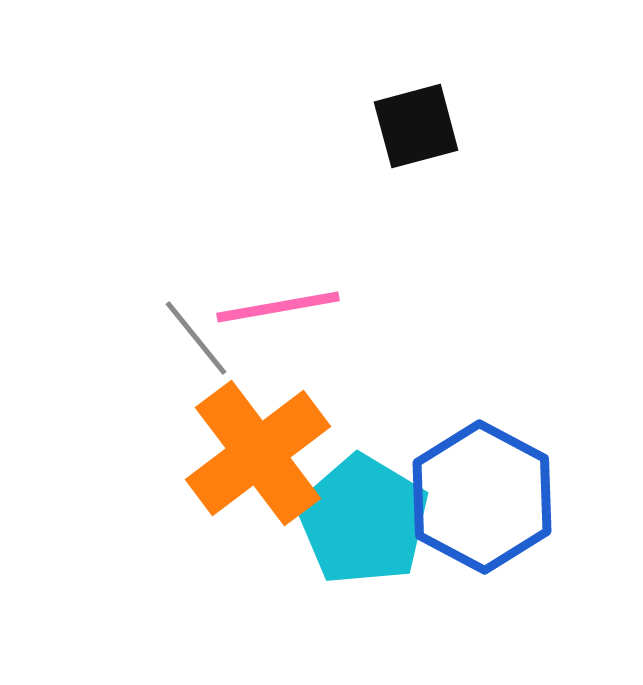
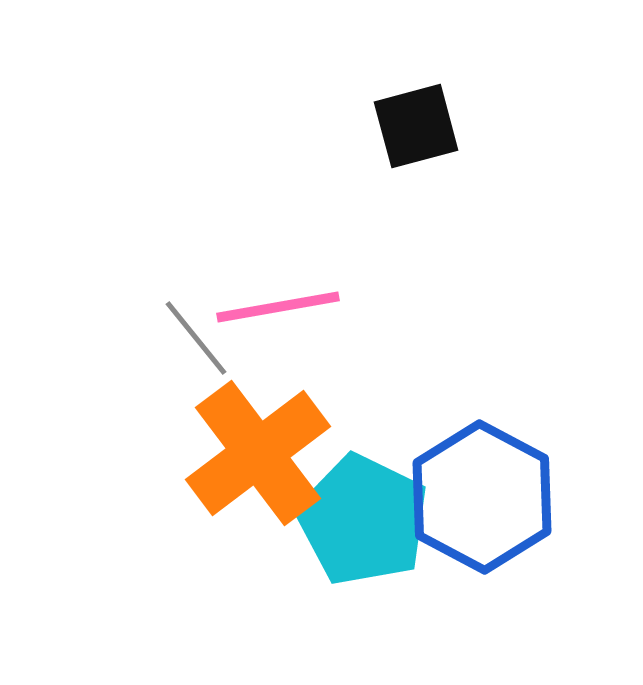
cyan pentagon: rotated 5 degrees counterclockwise
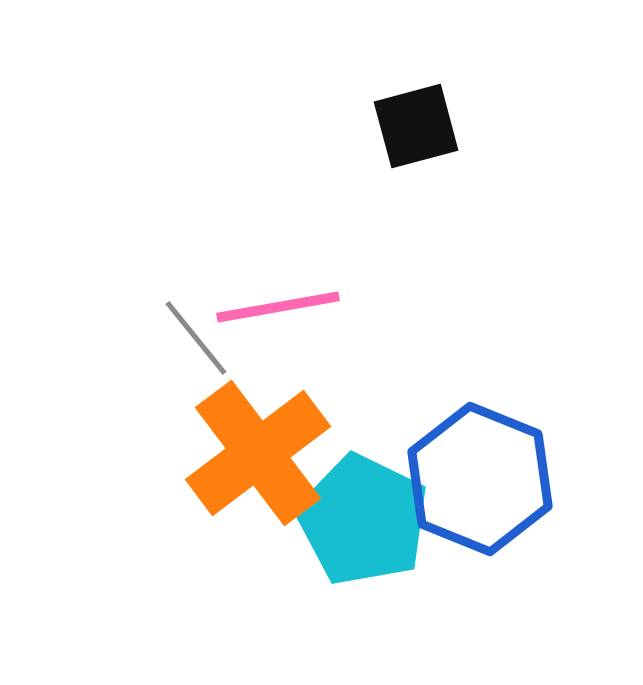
blue hexagon: moved 2 px left, 18 px up; rotated 6 degrees counterclockwise
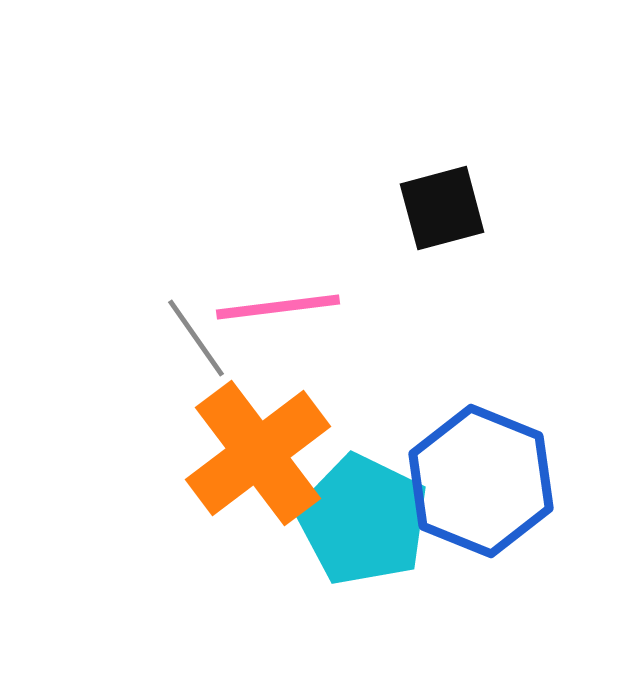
black square: moved 26 px right, 82 px down
pink line: rotated 3 degrees clockwise
gray line: rotated 4 degrees clockwise
blue hexagon: moved 1 px right, 2 px down
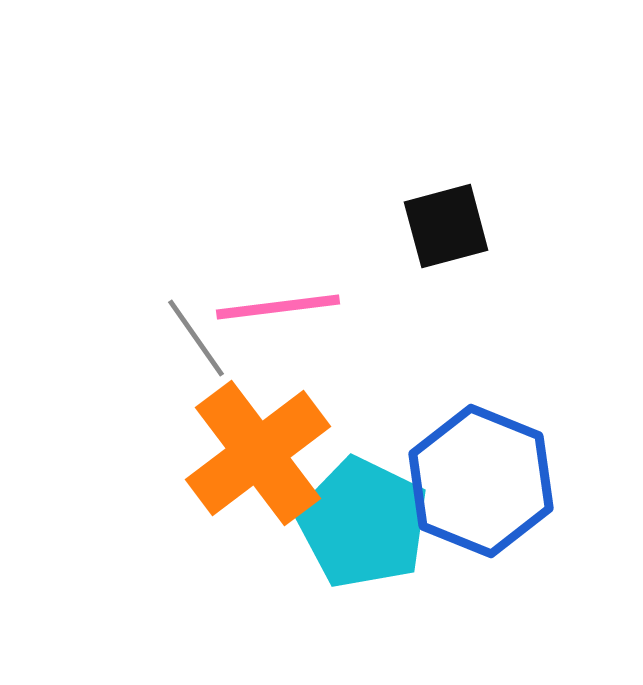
black square: moved 4 px right, 18 px down
cyan pentagon: moved 3 px down
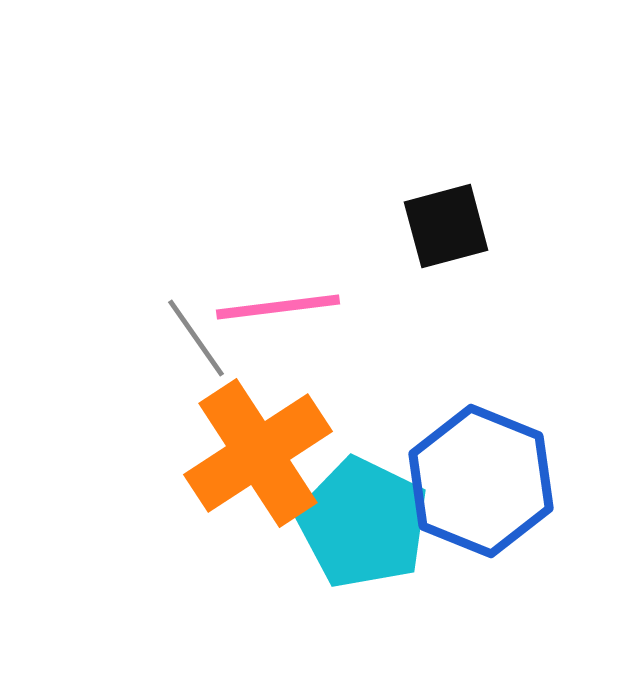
orange cross: rotated 4 degrees clockwise
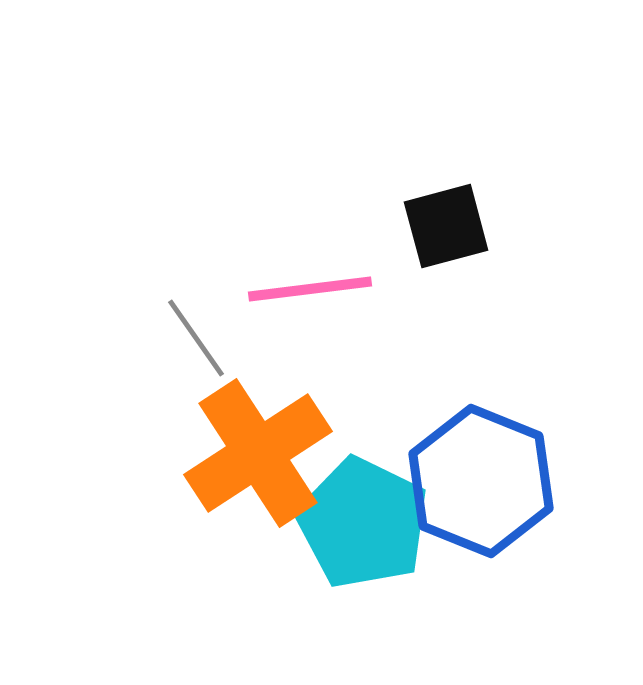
pink line: moved 32 px right, 18 px up
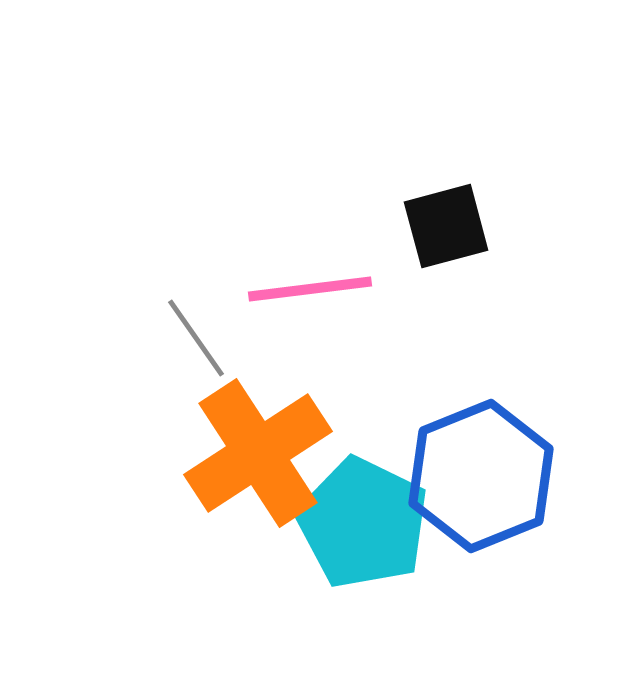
blue hexagon: moved 5 px up; rotated 16 degrees clockwise
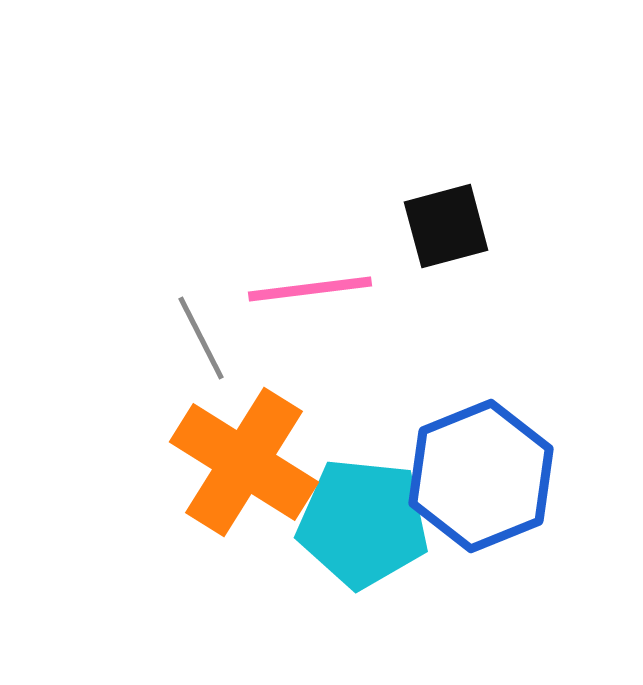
gray line: moved 5 px right; rotated 8 degrees clockwise
orange cross: moved 14 px left, 9 px down; rotated 25 degrees counterclockwise
cyan pentagon: rotated 20 degrees counterclockwise
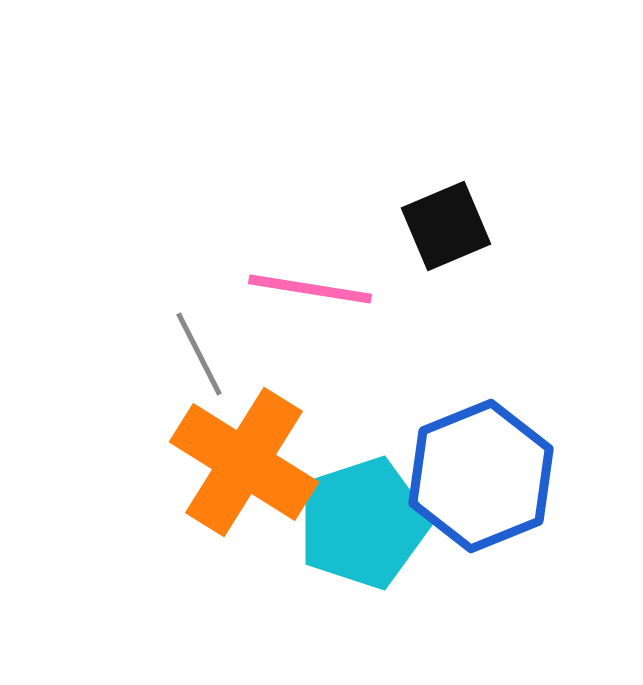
black square: rotated 8 degrees counterclockwise
pink line: rotated 16 degrees clockwise
gray line: moved 2 px left, 16 px down
cyan pentagon: rotated 24 degrees counterclockwise
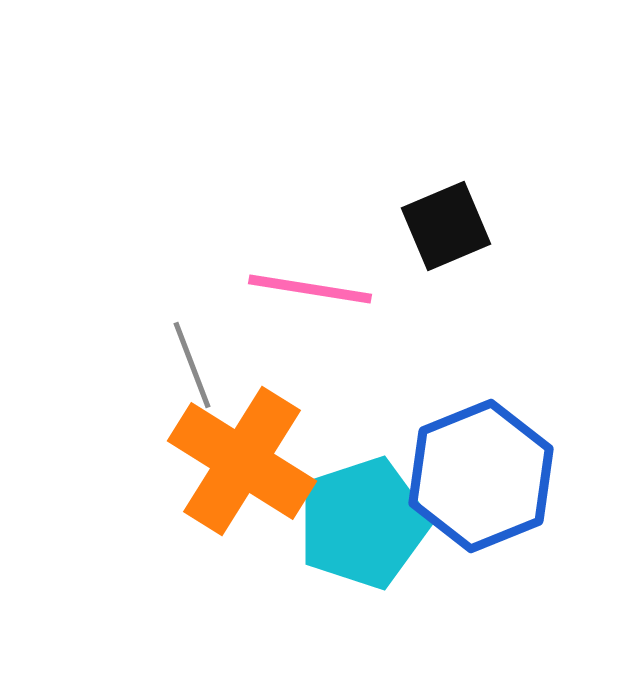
gray line: moved 7 px left, 11 px down; rotated 6 degrees clockwise
orange cross: moved 2 px left, 1 px up
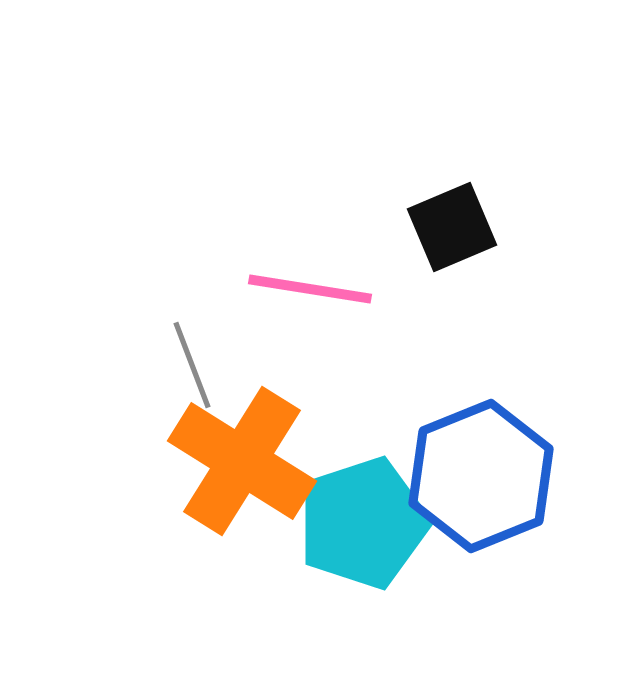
black square: moved 6 px right, 1 px down
